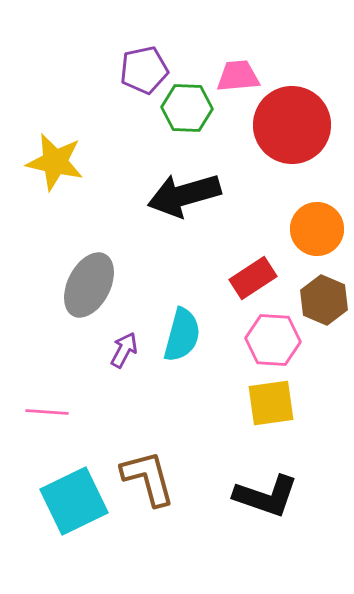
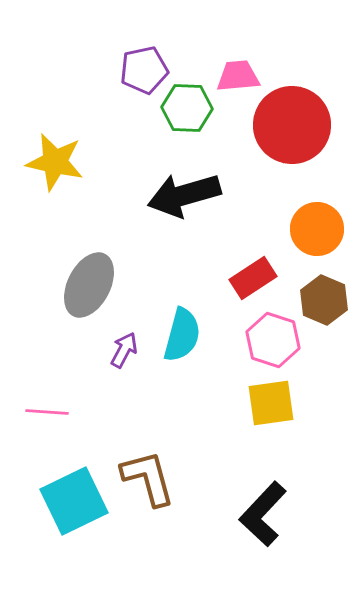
pink hexagon: rotated 14 degrees clockwise
black L-shape: moved 3 px left, 18 px down; rotated 114 degrees clockwise
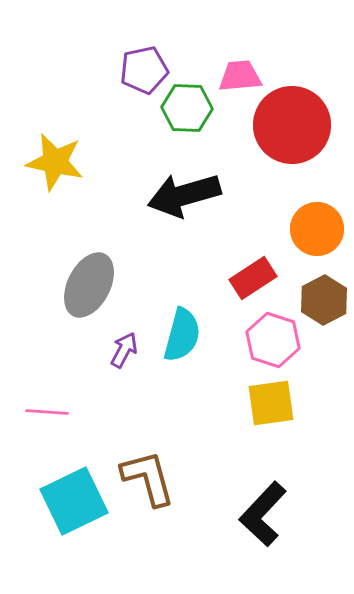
pink trapezoid: moved 2 px right
brown hexagon: rotated 9 degrees clockwise
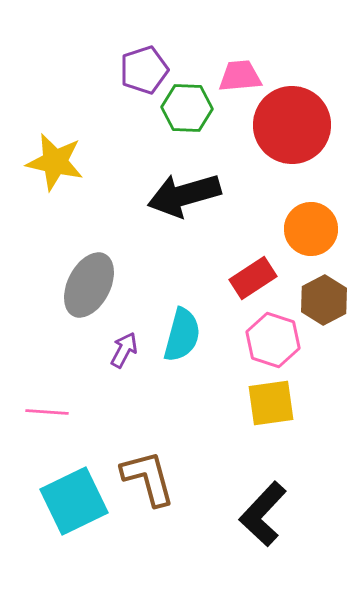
purple pentagon: rotated 6 degrees counterclockwise
orange circle: moved 6 px left
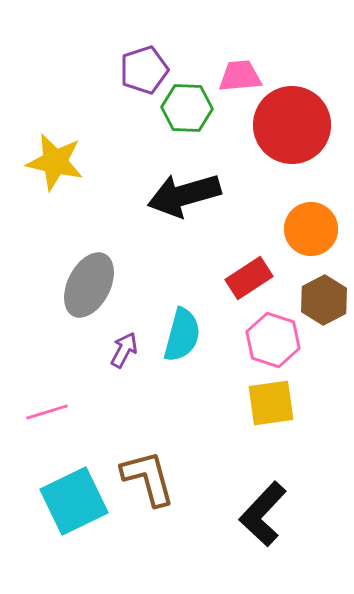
red rectangle: moved 4 px left
pink line: rotated 21 degrees counterclockwise
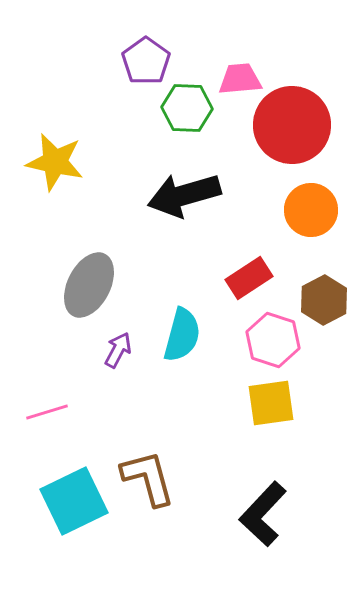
purple pentagon: moved 2 px right, 9 px up; rotated 18 degrees counterclockwise
pink trapezoid: moved 3 px down
orange circle: moved 19 px up
purple arrow: moved 6 px left
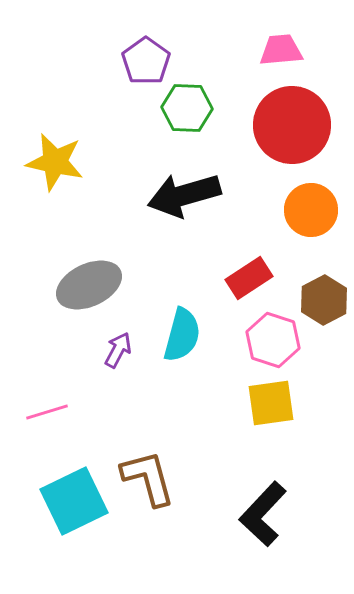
pink trapezoid: moved 41 px right, 29 px up
gray ellipse: rotated 38 degrees clockwise
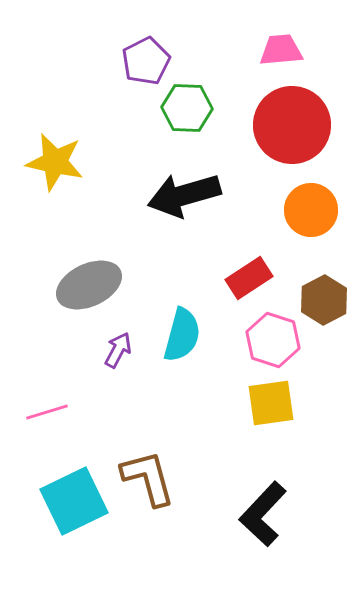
purple pentagon: rotated 9 degrees clockwise
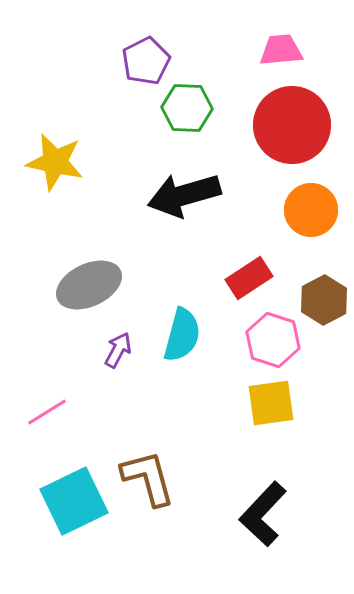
pink line: rotated 15 degrees counterclockwise
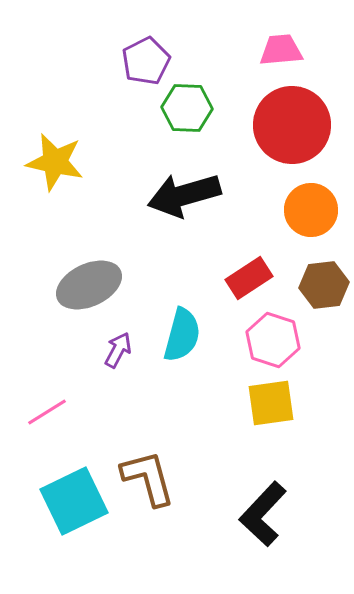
brown hexagon: moved 15 px up; rotated 21 degrees clockwise
